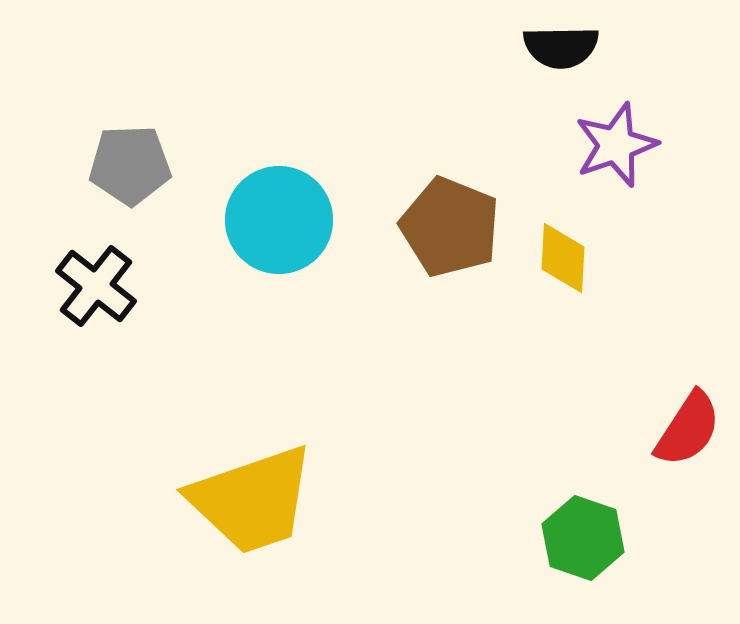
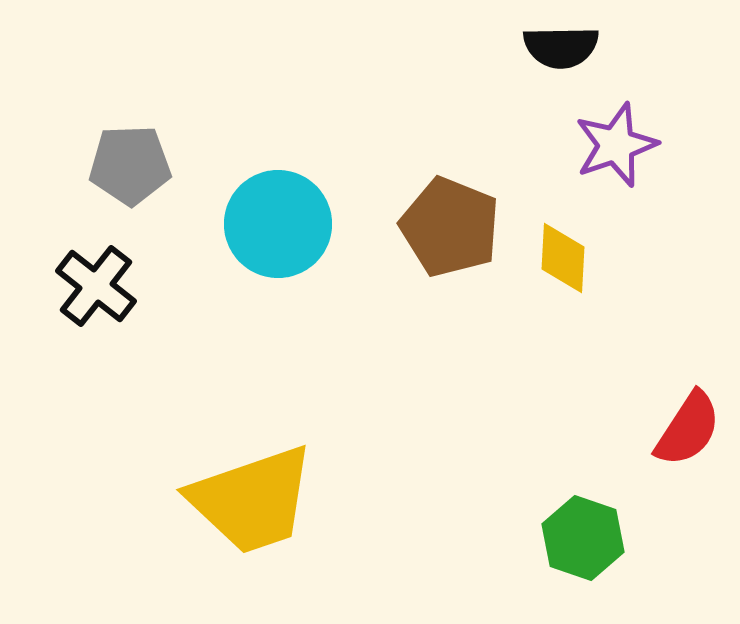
cyan circle: moved 1 px left, 4 px down
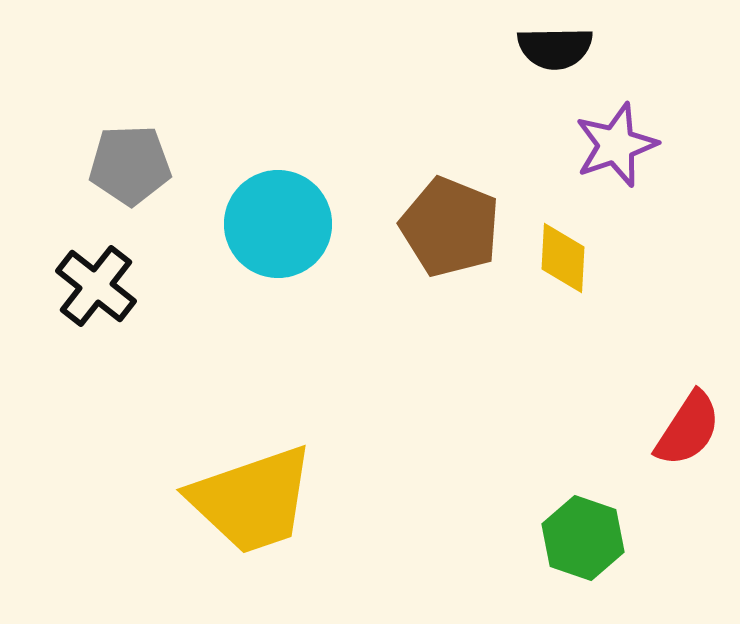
black semicircle: moved 6 px left, 1 px down
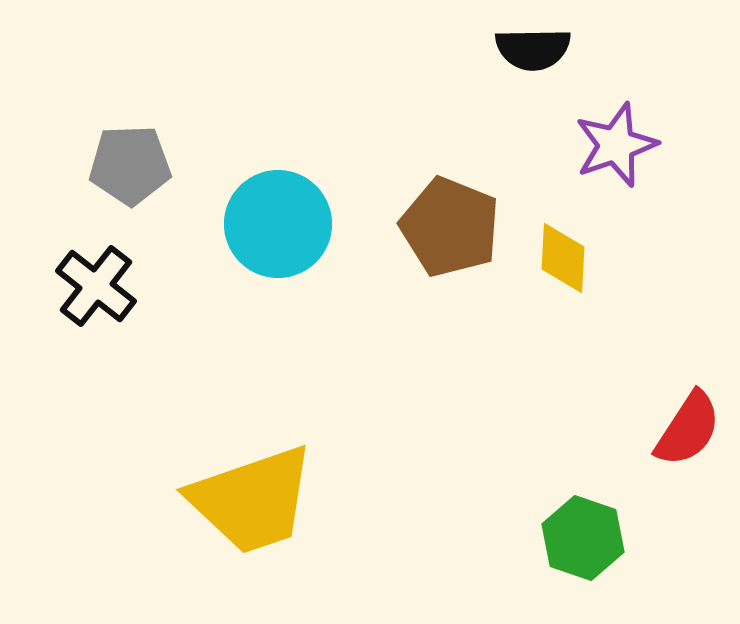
black semicircle: moved 22 px left, 1 px down
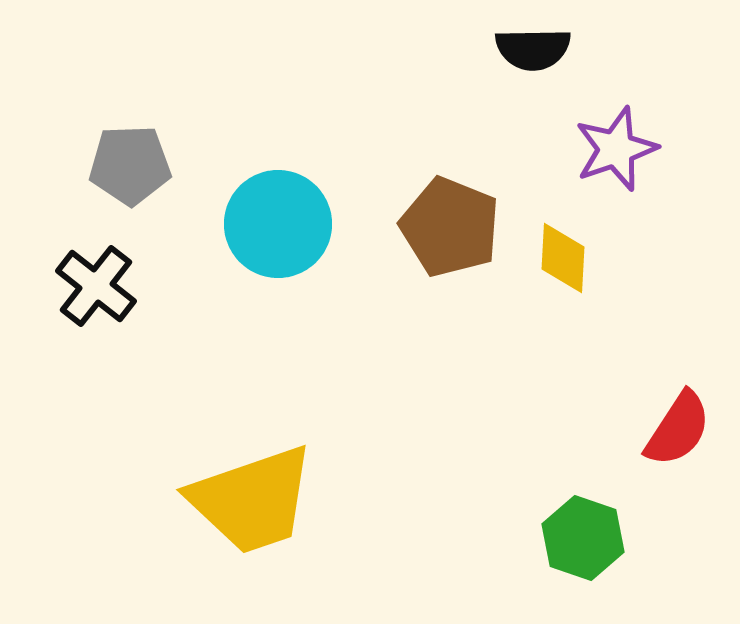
purple star: moved 4 px down
red semicircle: moved 10 px left
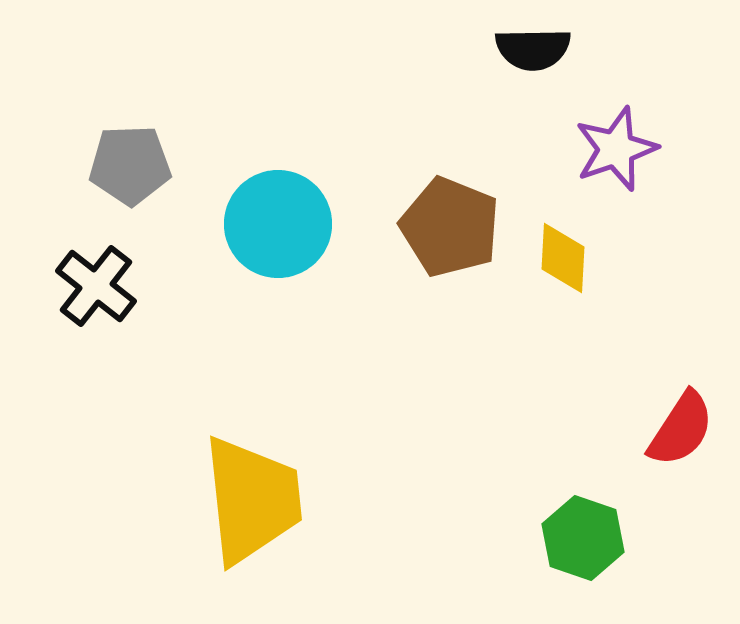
red semicircle: moved 3 px right
yellow trapezoid: rotated 77 degrees counterclockwise
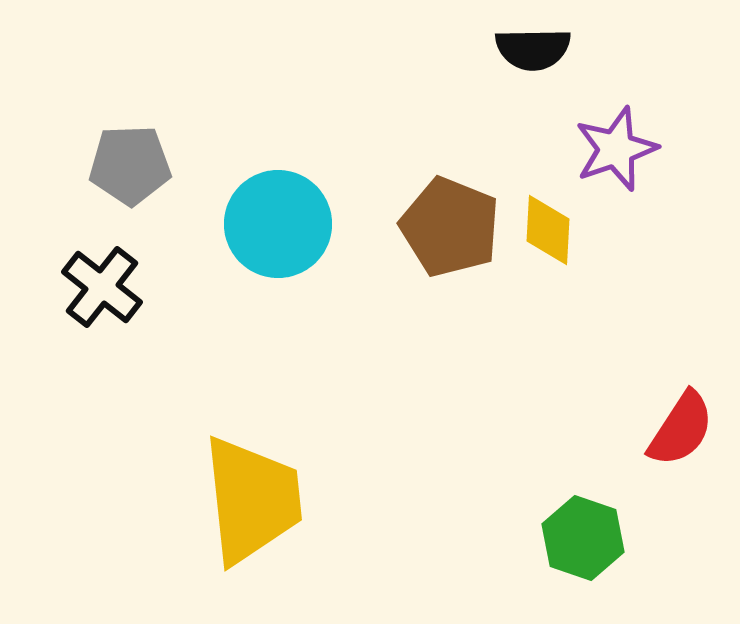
yellow diamond: moved 15 px left, 28 px up
black cross: moved 6 px right, 1 px down
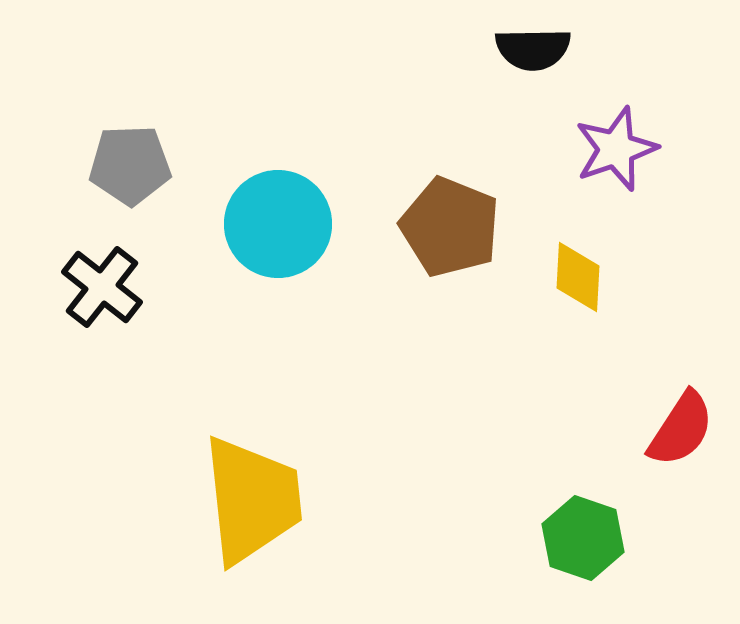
yellow diamond: moved 30 px right, 47 px down
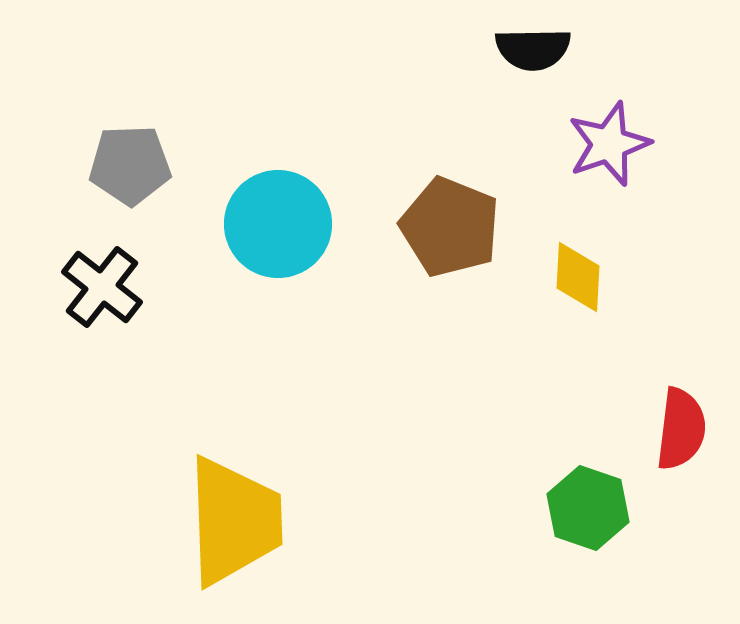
purple star: moved 7 px left, 5 px up
red semicircle: rotated 26 degrees counterclockwise
yellow trapezoid: moved 18 px left, 21 px down; rotated 4 degrees clockwise
green hexagon: moved 5 px right, 30 px up
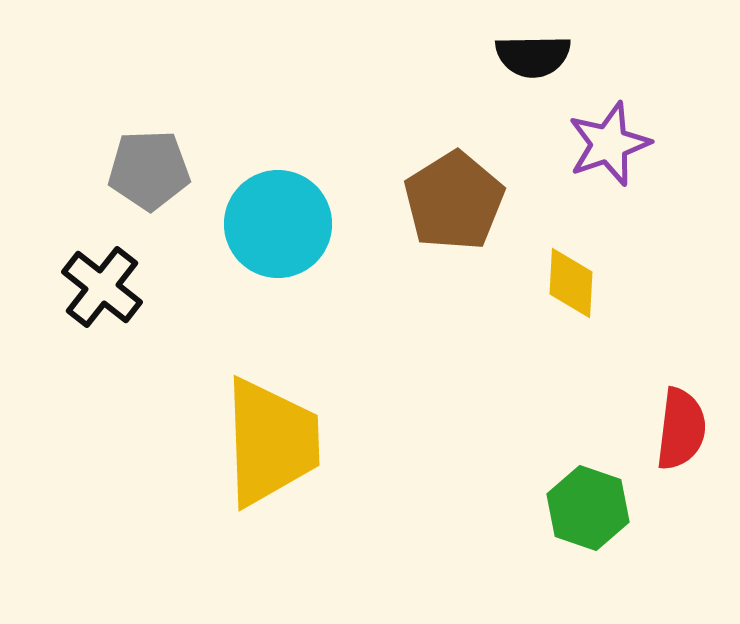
black semicircle: moved 7 px down
gray pentagon: moved 19 px right, 5 px down
brown pentagon: moved 4 px right, 26 px up; rotated 18 degrees clockwise
yellow diamond: moved 7 px left, 6 px down
yellow trapezoid: moved 37 px right, 79 px up
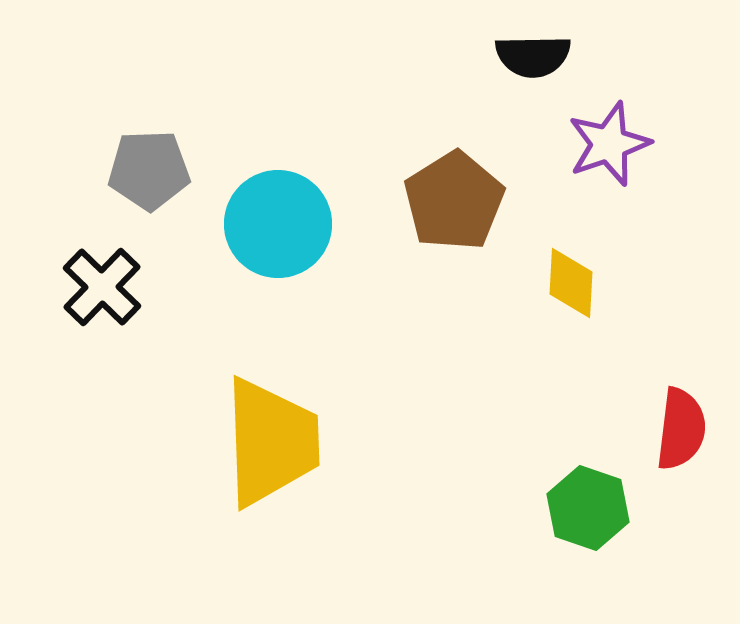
black cross: rotated 6 degrees clockwise
